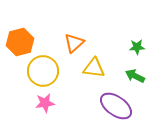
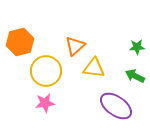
orange triangle: moved 1 px right, 3 px down
yellow circle: moved 3 px right
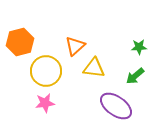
green star: moved 2 px right
green arrow: rotated 66 degrees counterclockwise
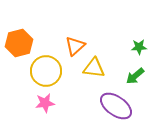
orange hexagon: moved 1 px left, 1 px down
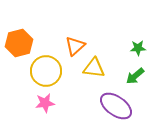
green star: moved 1 px left, 1 px down
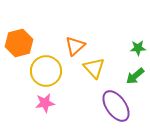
yellow triangle: rotated 40 degrees clockwise
purple ellipse: rotated 20 degrees clockwise
